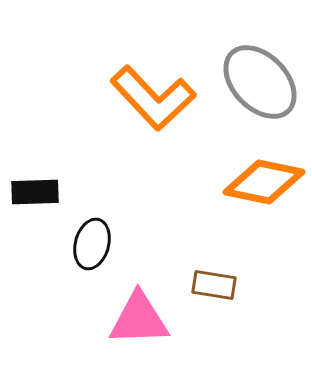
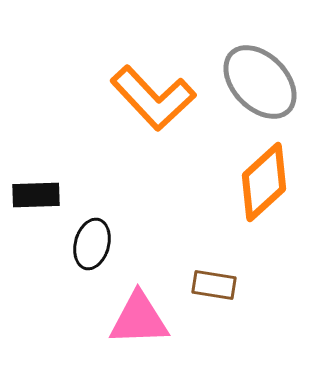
orange diamond: rotated 54 degrees counterclockwise
black rectangle: moved 1 px right, 3 px down
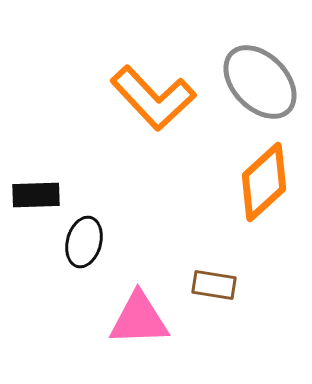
black ellipse: moved 8 px left, 2 px up
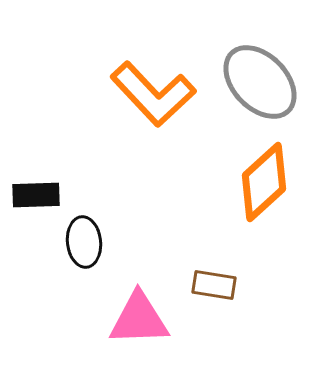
orange L-shape: moved 4 px up
black ellipse: rotated 21 degrees counterclockwise
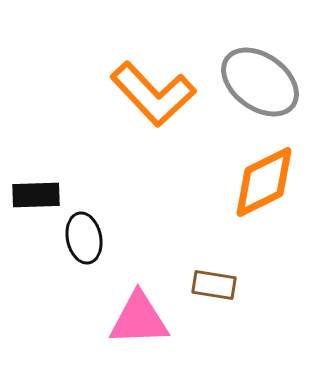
gray ellipse: rotated 10 degrees counterclockwise
orange diamond: rotated 16 degrees clockwise
black ellipse: moved 4 px up; rotated 6 degrees counterclockwise
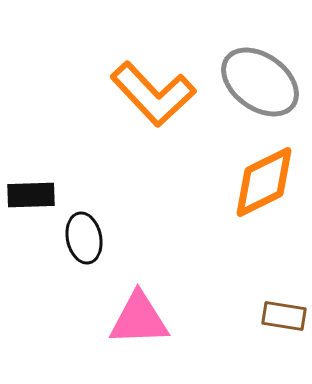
black rectangle: moved 5 px left
brown rectangle: moved 70 px right, 31 px down
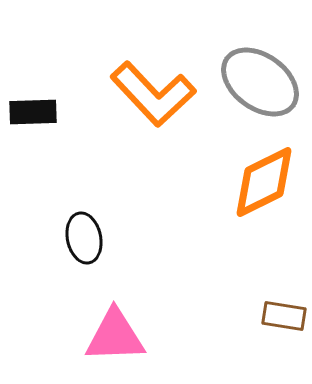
black rectangle: moved 2 px right, 83 px up
pink triangle: moved 24 px left, 17 px down
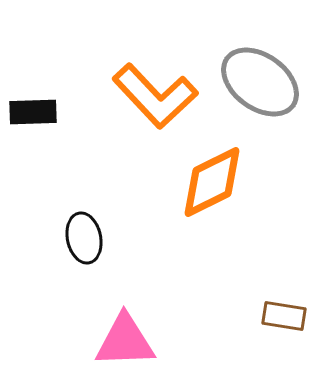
orange L-shape: moved 2 px right, 2 px down
orange diamond: moved 52 px left
pink triangle: moved 10 px right, 5 px down
